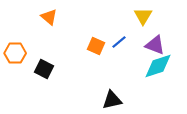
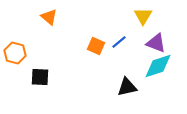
purple triangle: moved 1 px right, 2 px up
orange hexagon: rotated 15 degrees clockwise
black square: moved 4 px left, 8 px down; rotated 24 degrees counterclockwise
black triangle: moved 15 px right, 13 px up
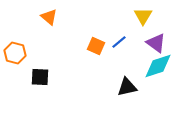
purple triangle: rotated 15 degrees clockwise
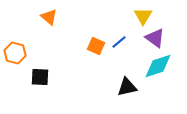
purple triangle: moved 1 px left, 5 px up
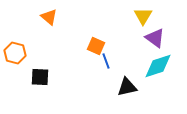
blue line: moved 13 px left, 19 px down; rotated 70 degrees counterclockwise
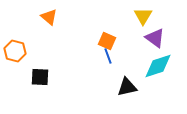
orange square: moved 11 px right, 5 px up
orange hexagon: moved 2 px up
blue line: moved 2 px right, 5 px up
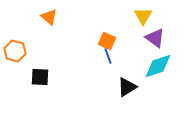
black triangle: rotated 20 degrees counterclockwise
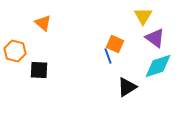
orange triangle: moved 6 px left, 6 px down
orange square: moved 8 px right, 3 px down
black square: moved 1 px left, 7 px up
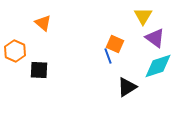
orange hexagon: rotated 10 degrees clockwise
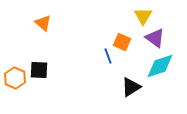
orange square: moved 7 px right, 2 px up
orange hexagon: moved 27 px down
cyan diamond: moved 2 px right
black triangle: moved 4 px right
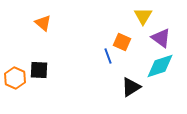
purple triangle: moved 6 px right
